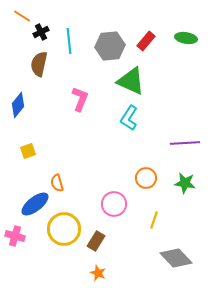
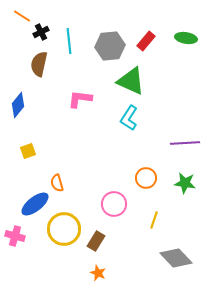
pink L-shape: rotated 105 degrees counterclockwise
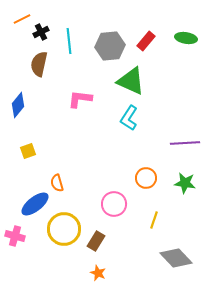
orange line: moved 3 px down; rotated 60 degrees counterclockwise
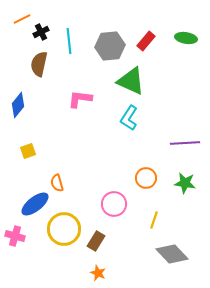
gray diamond: moved 4 px left, 4 px up
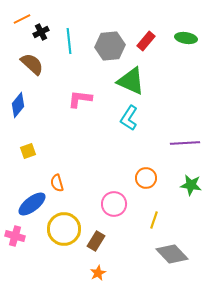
brown semicircle: moved 7 px left; rotated 120 degrees clockwise
green star: moved 6 px right, 2 px down
blue ellipse: moved 3 px left
orange star: rotated 21 degrees clockwise
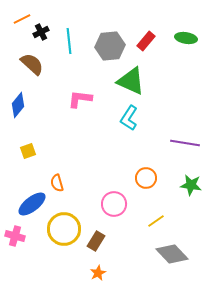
purple line: rotated 12 degrees clockwise
yellow line: moved 2 px right, 1 px down; rotated 36 degrees clockwise
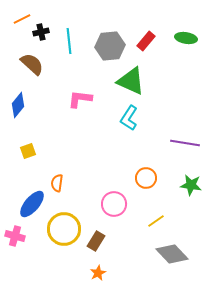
black cross: rotated 14 degrees clockwise
orange semicircle: rotated 24 degrees clockwise
blue ellipse: rotated 12 degrees counterclockwise
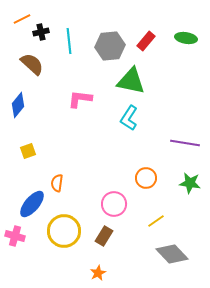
green triangle: rotated 12 degrees counterclockwise
green star: moved 1 px left, 2 px up
yellow circle: moved 2 px down
brown rectangle: moved 8 px right, 5 px up
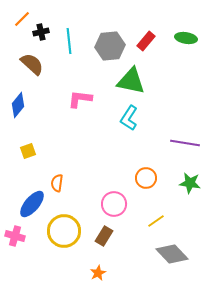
orange line: rotated 18 degrees counterclockwise
